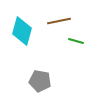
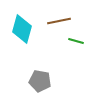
cyan diamond: moved 2 px up
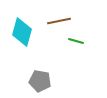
cyan diamond: moved 3 px down
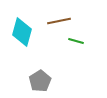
gray pentagon: rotated 30 degrees clockwise
